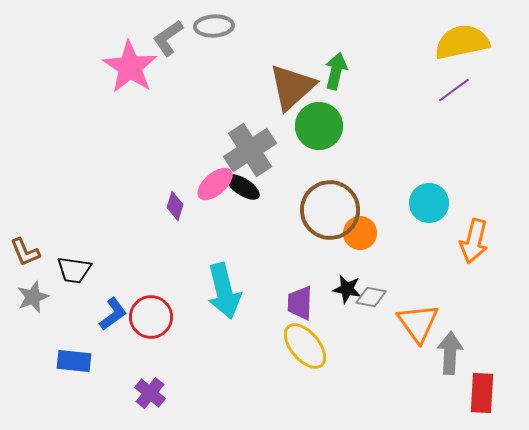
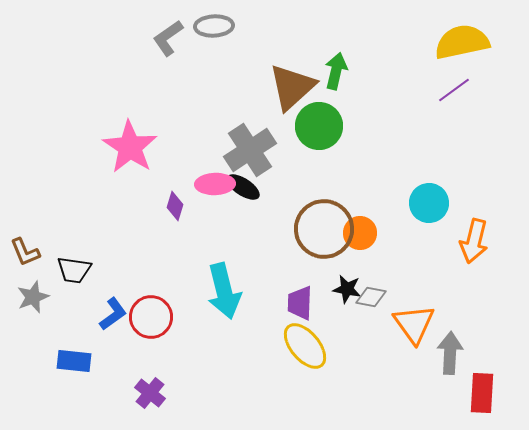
pink star: moved 80 px down
pink ellipse: rotated 39 degrees clockwise
brown circle: moved 6 px left, 19 px down
orange triangle: moved 4 px left, 1 px down
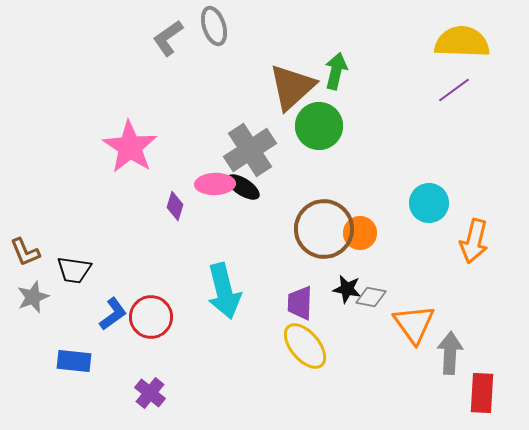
gray ellipse: rotated 75 degrees clockwise
yellow semicircle: rotated 14 degrees clockwise
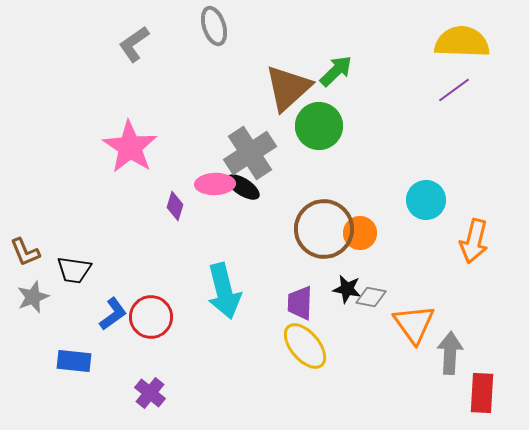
gray L-shape: moved 34 px left, 6 px down
green arrow: rotated 33 degrees clockwise
brown triangle: moved 4 px left, 1 px down
gray cross: moved 3 px down
cyan circle: moved 3 px left, 3 px up
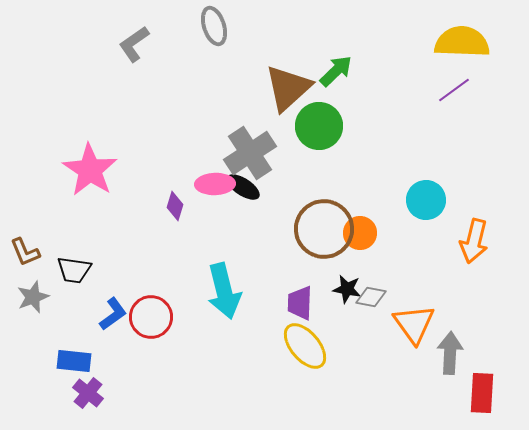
pink star: moved 40 px left, 23 px down
purple cross: moved 62 px left
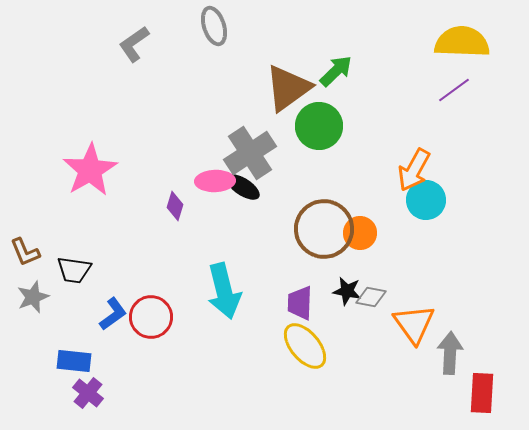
brown triangle: rotated 6 degrees clockwise
pink star: rotated 8 degrees clockwise
pink ellipse: moved 3 px up
orange arrow: moved 60 px left, 71 px up; rotated 15 degrees clockwise
black star: moved 2 px down
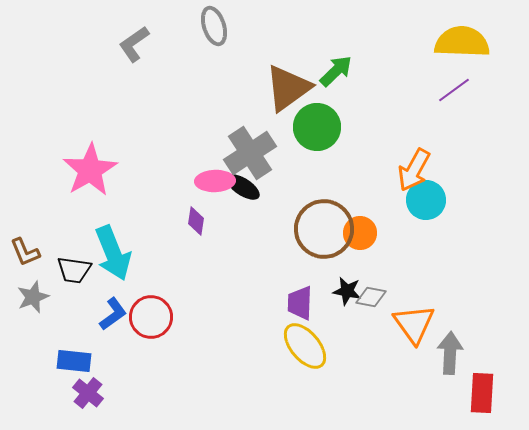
green circle: moved 2 px left, 1 px down
purple diamond: moved 21 px right, 15 px down; rotated 8 degrees counterclockwise
cyan arrow: moved 111 px left, 38 px up; rotated 8 degrees counterclockwise
